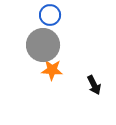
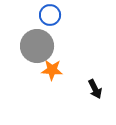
gray circle: moved 6 px left, 1 px down
black arrow: moved 1 px right, 4 px down
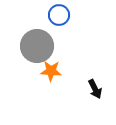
blue circle: moved 9 px right
orange star: moved 1 px left, 1 px down
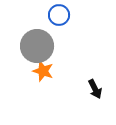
orange star: moved 8 px left; rotated 15 degrees clockwise
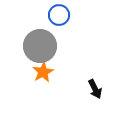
gray circle: moved 3 px right
orange star: moved 1 px down; rotated 25 degrees clockwise
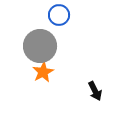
black arrow: moved 2 px down
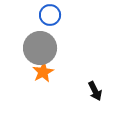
blue circle: moved 9 px left
gray circle: moved 2 px down
